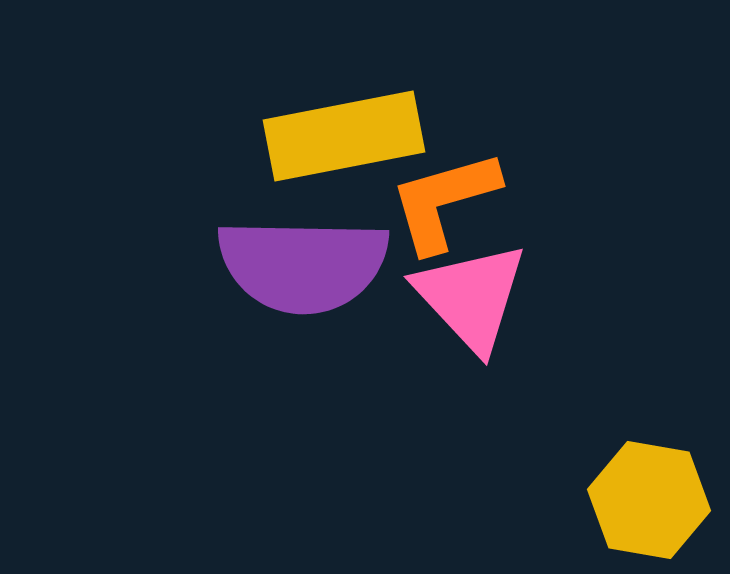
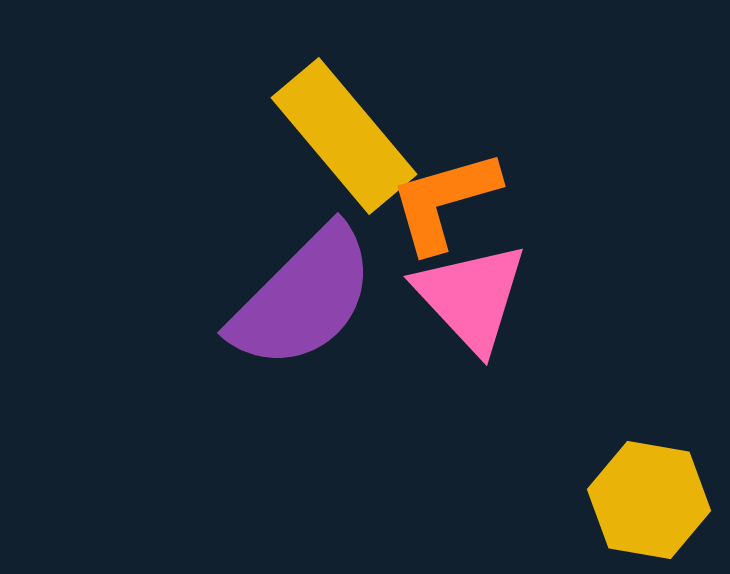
yellow rectangle: rotated 61 degrees clockwise
purple semicircle: moved 33 px down; rotated 46 degrees counterclockwise
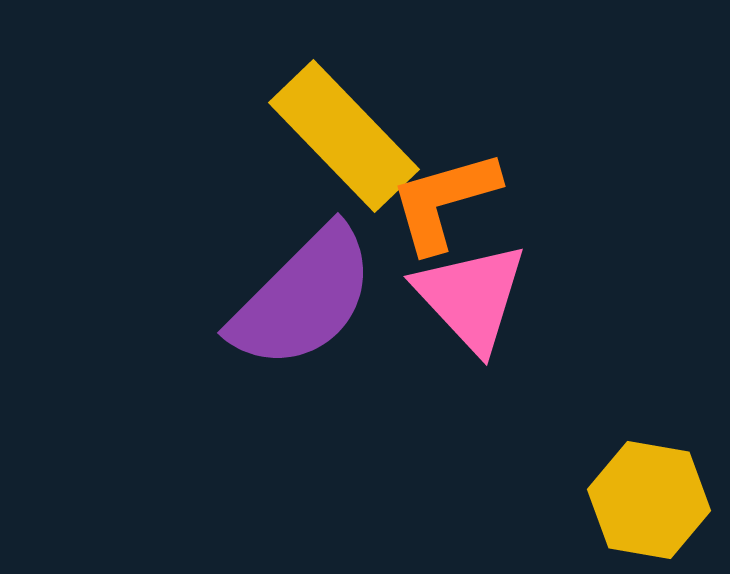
yellow rectangle: rotated 4 degrees counterclockwise
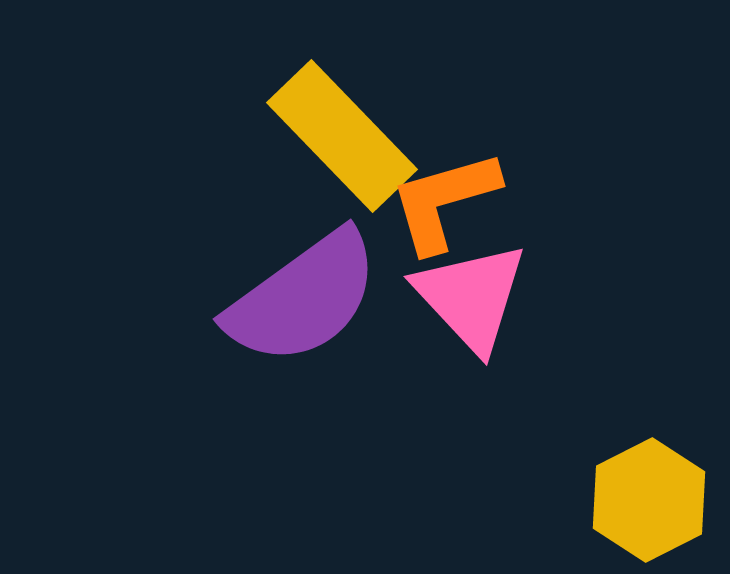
yellow rectangle: moved 2 px left
purple semicircle: rotated 9 degrees clockwise
yellow hexagon: rotated 23 degrees clockwise
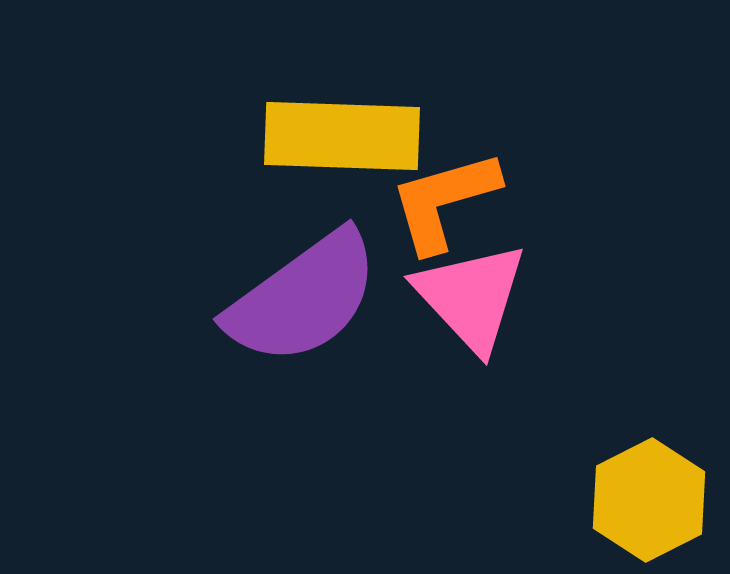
yellow rectangle: rotated 44 degrees counterclockwise
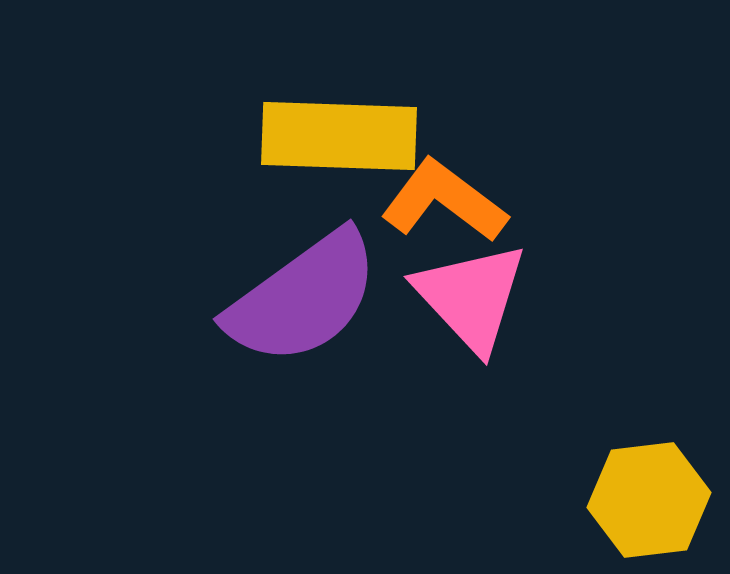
yellow rectangle: moved 3 px left
orange L-shape: rotated 53 degrees clockwise
yellow hexagon: rotated 20 degrees clockwise
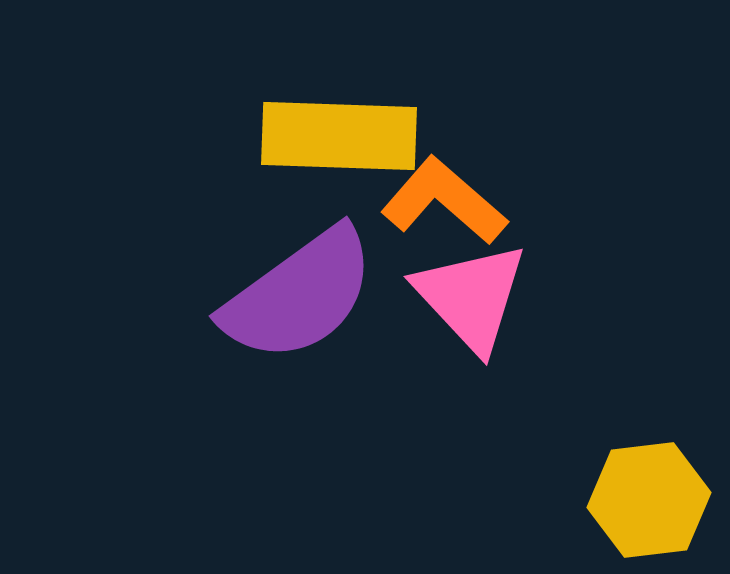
orange L-shape: rotated 4 degrees clockwise
purple semicircle: moved 4 px left, 3 px up
